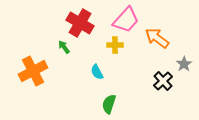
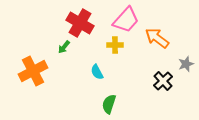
green arrow: rotated 104 degrees counterclockwise
gray star: moved 2 px right; rotated 14 degrees clockwise
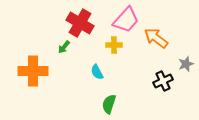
orange arrow: moved 1 px left
yellow cross: moved 1 px left
orange cross: rotated 28 degrees clockwise
black cross: rotated 18 degrees clockwise
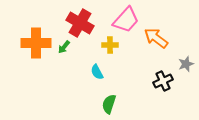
yellow cross: moved 4 px left
orange cross: moved 3 px right, 28 px up
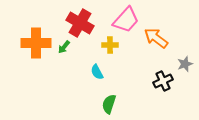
gray star: moved 1 px left
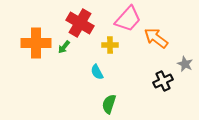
pink trapezoid: moved 2 px right, 1 px up
gray star: rotated 28 degrees counterclockwise
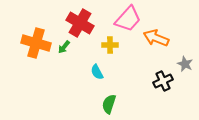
orange arrow: rotated 15 degrees counterclockwise
orange cross: rotated 16 degrees clockwise
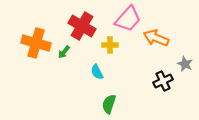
red cross: moved 2 px right, 3 px down
green arrow: moved 5 px down
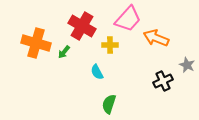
gray star: moved 2 px right, 1 px down
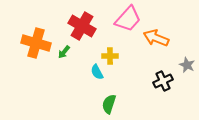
yellow cross: moved 11 px down
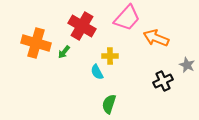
pink trapezoid: moved 1 px left, 1 px up
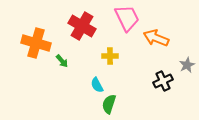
pink trapezoid: rotated 68 degrees counterclockwise
green arrow: moved 2 px left, 9 px down; rotated 80 degrees counterclockwise
gray star: rotated 21 degrees clockwise
cyan semicircle: moved 13 px down
